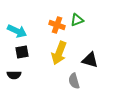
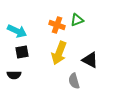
black triangle: rotated 12 degrees clockwise
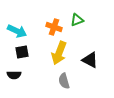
orange cross: moved 3 px left, 2 px down
gray semicircle: moved 10 px left
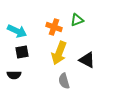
black triangle: moved 3 px left
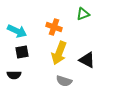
green triangle: moved 6 px right, 6 px up
gray semicircle: rotated 56 degrees counterclockwise
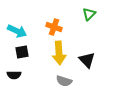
green triangle: moved 6 px right; rotated 24 degrees counterclockwise
yellow arrow: rotated 25 degrees counterclockwise
black triangle: rotated 18 degrees clockwise
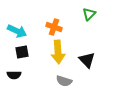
yellow arrow: moved 1 px left, 1 px up
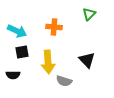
orange cross: rotated 14 degrees counterclockwise
yellow arrow: moved 10 px left, 10 px down
black semicircle: moved 1 px left
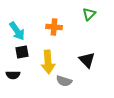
cyan arrow: rotated 30 degrees clockwise
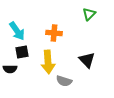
orange cross: moved 6 px down
black semicircle: moved 3 px left, 6 px up
